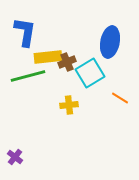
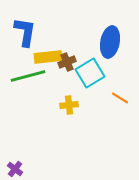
purple cross: moved 12 px down
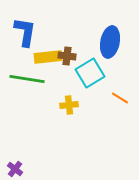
brown cross: moved 6 px up; rotated 30 degrees clockwise
green line: moved 1 px left, 3 px down; rotated 24 degrees clockwise
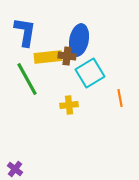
blue ellipse: moved 31 px left, 2 px up
green line: rotated 52 degrees clockwise
orange line: rotated 48 degrees clockwise
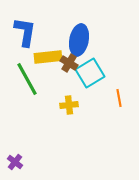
brown cross: moved 2 px right, 7 px down; rotated 24 degrees clockwise
orange line: moved 1 px left
purple cross: moved 7 px up
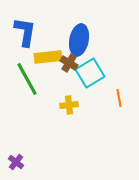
purple cross: moved 1 px right
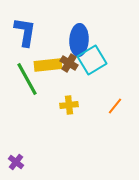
blue ellipse: rotated 8 degrees counterclockwise
yellow rectangle: moved 8 px down
cyan square: moved 2 px right, 13 px up
orange line: moved 4 px left, 8 px down; rotated 48 degrees clockwise
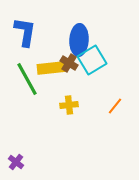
yellow rectangle: moved 3 px right, 3 px down
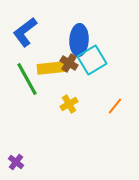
blue L-shape: rotated 136 degrees counterclockwise
yellow cross: moved 1 px up; rotated 24 degrees counterclockwise
